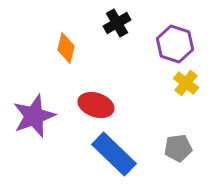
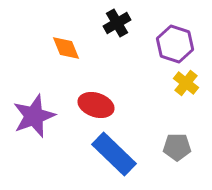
orange diamond: rotated 36 degrees counterclockwise
gray pentagon: moved 1 px left, 1 px up; rotated 8 degrees clockwise
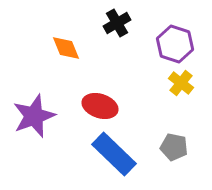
yellow cross: moved 5 px left
red ellipse: moved 4 px right, 1 px down
gray pentagon: moved 3 px left; rotated 12 degrees clockwise
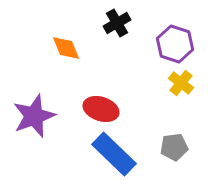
red ellipse: moved 1 px right, 3 px down
gray pentagon: rotated 20 degrees counterclockwise
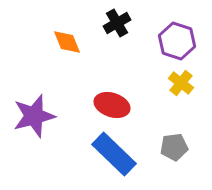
purple hexagon: moved 2 px right, 3 px up
orange diamond: moved 1 px right, 6 px up
red ellipse: moved 11 px right, 4 px up
purple star: rotated 6 degrees clockwise
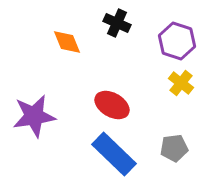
black cross: rotated 36 degrees counterclockwise
red ellipse: rotated 12 degrees clockwise
purple star: rotated 6 degrees clockwise
gray pentagon: moved 1 px down
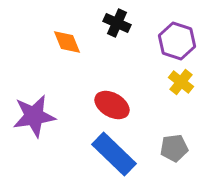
yellow cross: moved 1 px up
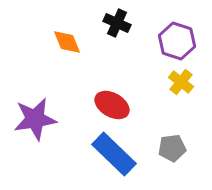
purple star: moved 1 px right, 3 px down
gray pentagon: moved 2 px left
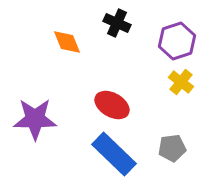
purple hexagon: rotated 24 degrees clockwise
purple star: rotated 9 degrees clockwise
